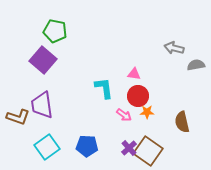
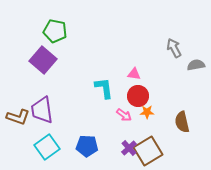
gray arrow: rotated 48 degrees clockwise
purple trapezoid: moved 5 px down
brown square: rotated 24 degrees clockwise
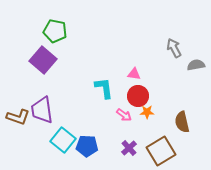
cyan square: moved 16 px right, 7 px up; rotated 15 degrees counterclockwise
brown square: moved 13 px right
